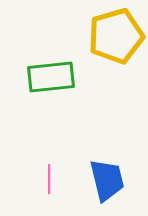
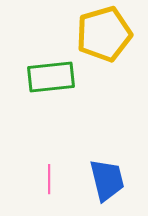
yellow pentagon: moved 12 px left, 2 px up
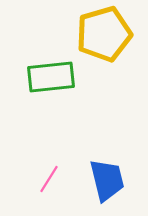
pink line: rotated 32 degrees clockwise
